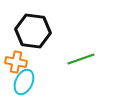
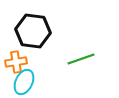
orange cross: rotated 20 degrees counterclockwise
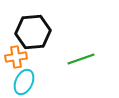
black hexagon: moved 1 px down; rotated 12 degrees counterclockwise
orange cross: moved 5 px up
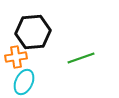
green line: moved 1 px up
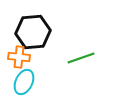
orange cross: moved 3 px right; rotated 15 degrees clockwise
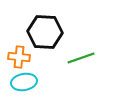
black hexagon: moved 12 px right; rotated 8 degrees clockwise
cyan ellipse: rotated 55 degrees clockwise
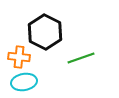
black hexagon: rotated 24 degrees clockwise
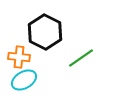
green line: rotated 16 degrees counterclockwise
cyan ellipse: moved 2 px up; rotated 20 degrees counterclockwise
